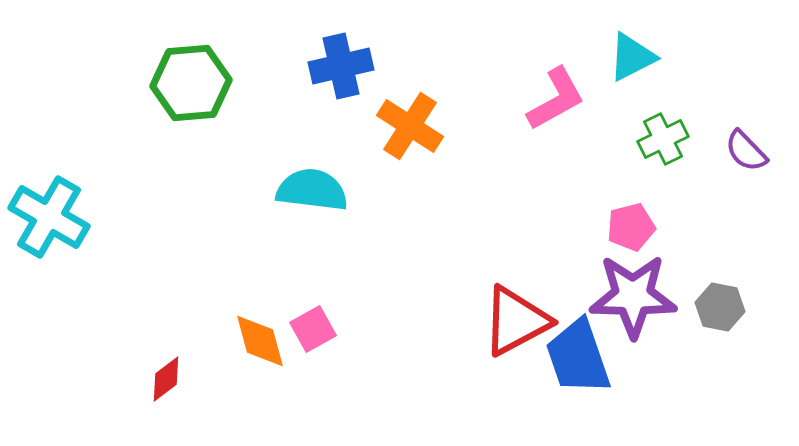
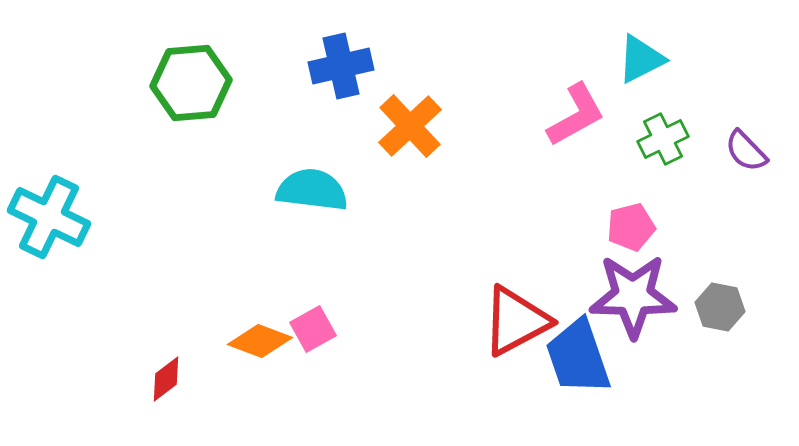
cyan triangle: moved 9 px right, 2 px down
pink L-shape: moved 20 px right, 16 px down
orange cross: rotated 14 degrees clockwise
cyan cross: rotated 4 degrees counterclockwise
orange diamond: rotated 54 degrees counterclockwise
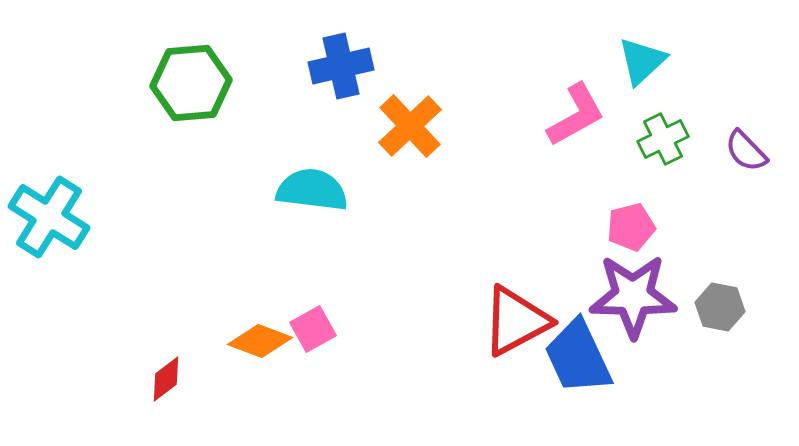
cyan triangle: moved 1 px right, 2 px down; rotated 16 degrees counterclockwise
cyan cross: rotated 6 degrees clockwise
blue trapezoid: rotated 6 degrees counterclockwise
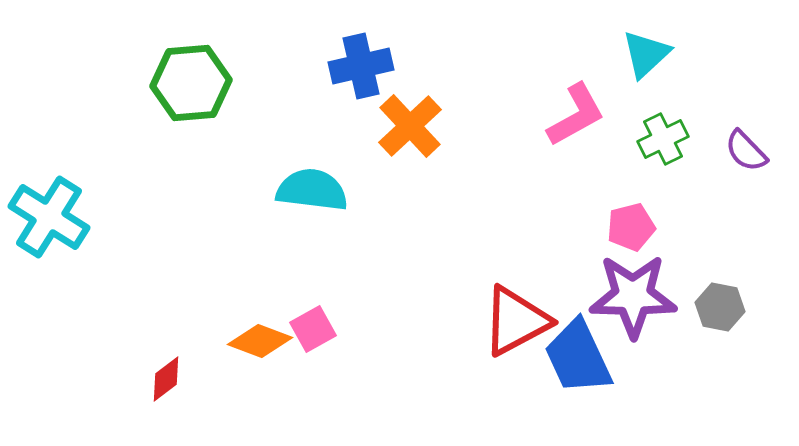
cyan triangle: moved 4 px right, 7 px up
blue cross: moved 20 px right
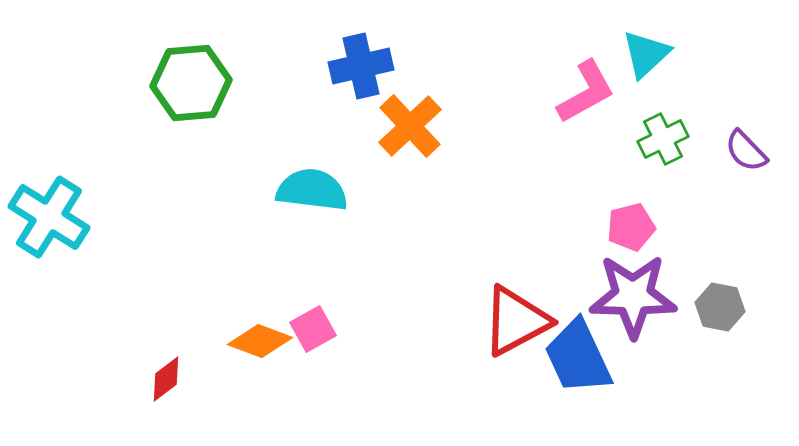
pink L-shape: moved 10 px right, 23 px up
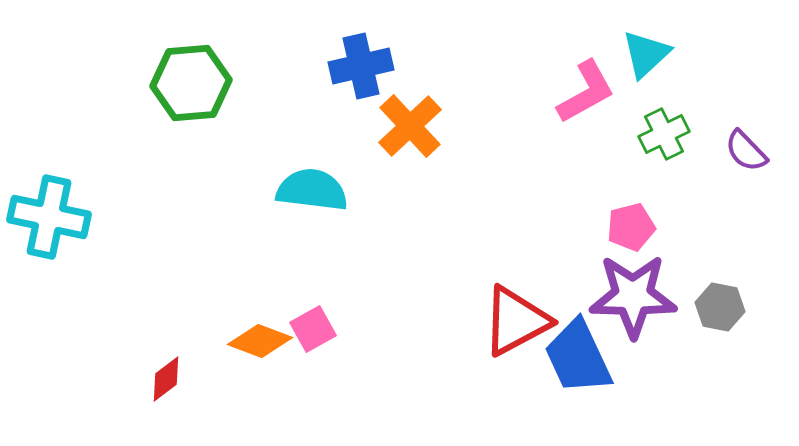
green cross: moved 1 px right, 5 px up
cyan cross: rotated 20 degrees counterclockwise
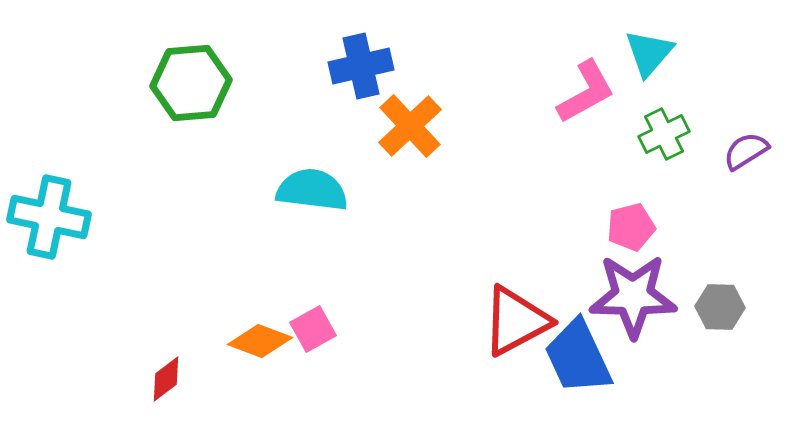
cyan triangle: moved 3 px right, 1 px up; rotated 6 degrees counterclockwise
purple semicircle: rotated 102 degrees clockwise
gray hexagon: rotated 9 degrees counterclockwise
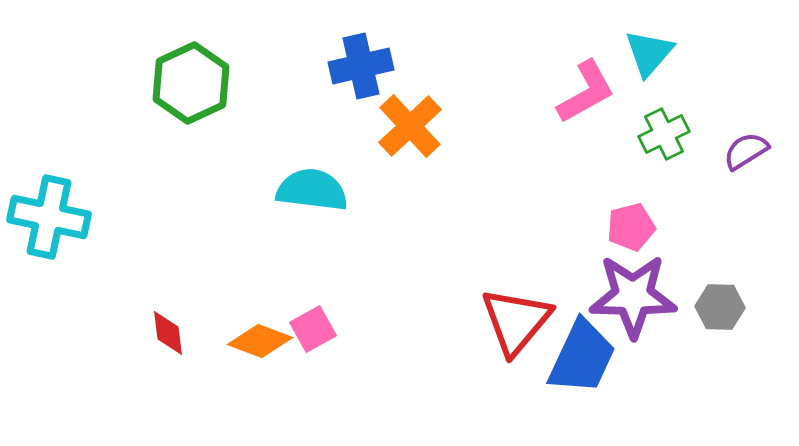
green hexagon: rotated 20 degrees counterclockwise
red triangle: rotated 22 degrees counterclockwise
blue trapezoid: moved 4 px right; rotated 130 degrees counterclockwise
red diamond: moved 2 px right, 46 px up; rotated 60 degrees counterclockwise
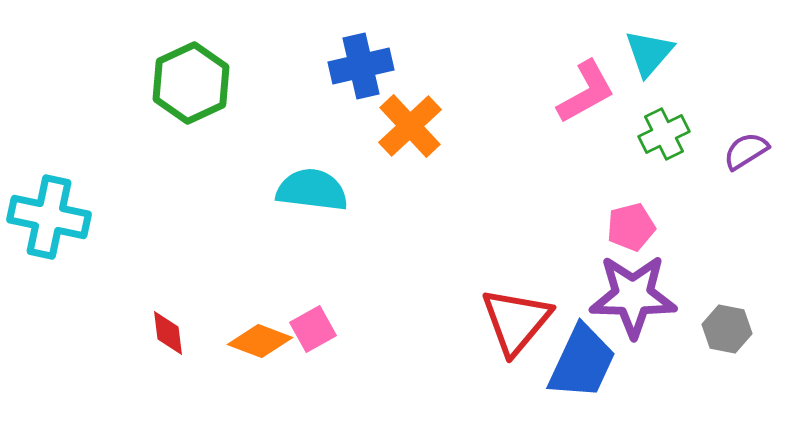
gray hexagon: moved 7 px right, 22 px down; rotated 9 degrees clockwise
blue trapezoid: moved 5 px down
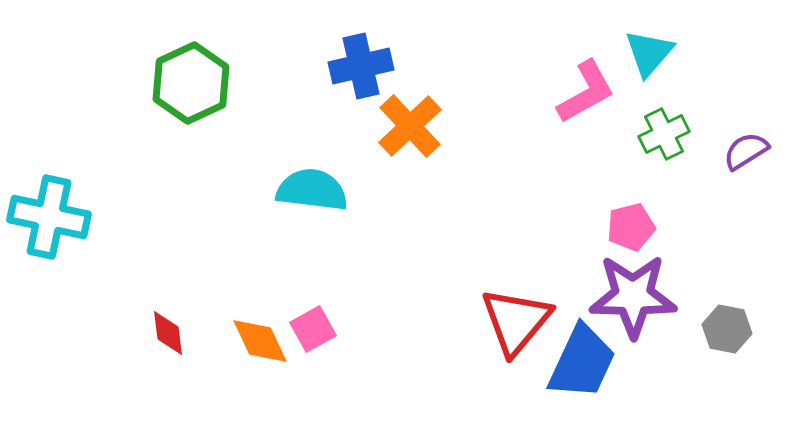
orange diamond: rotated 44 degrees clockwise
